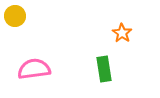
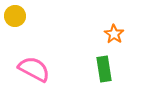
orange star: moved 8 px left, 1 px down
pink semicircle: rotated 36 degrees clockwise
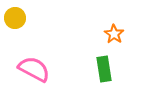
yellow circle: moved 2 px down
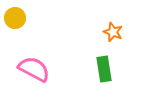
orange star: moved 1 px left, 2 px up; rotated 12 degrees counterclockwise
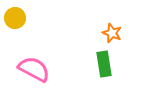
orange star: moved 1 px left, 1 px down
green rectangle: moved 5 px up
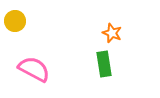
yellow circle: moved 3 px down
